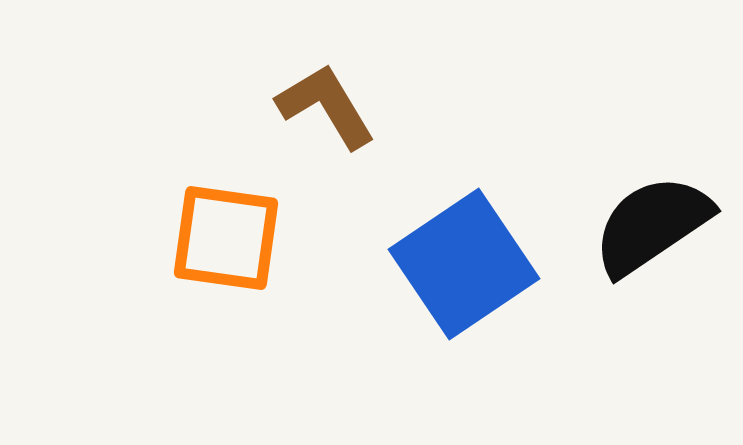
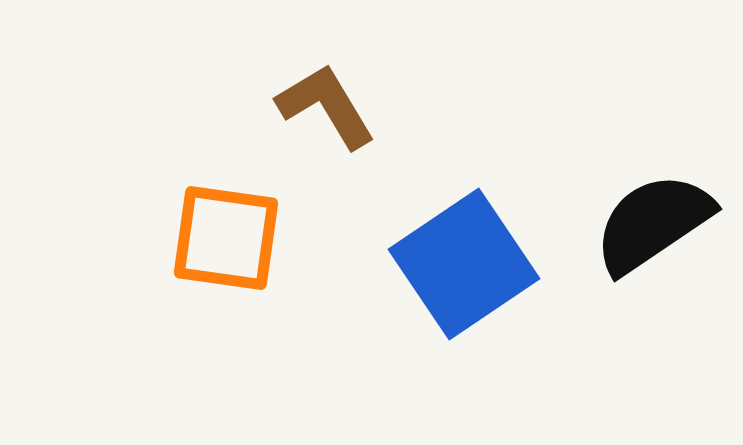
black semicircle: moved 1 px right, 2 px up
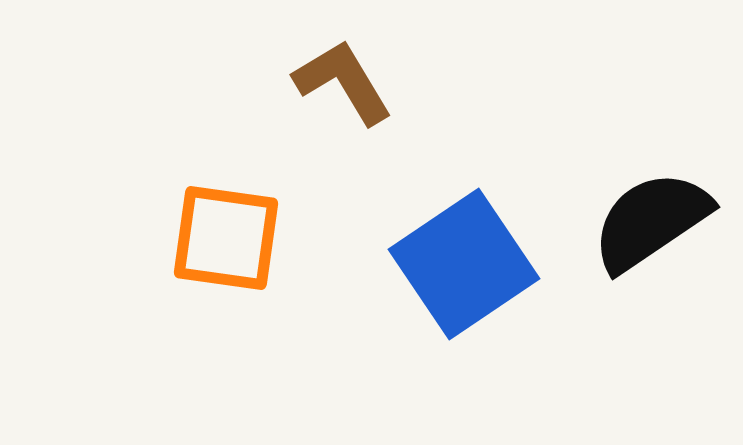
brown L-shape: moved 17 px right, 24 px up
black semicircle: moved 2 px left, 2 px up
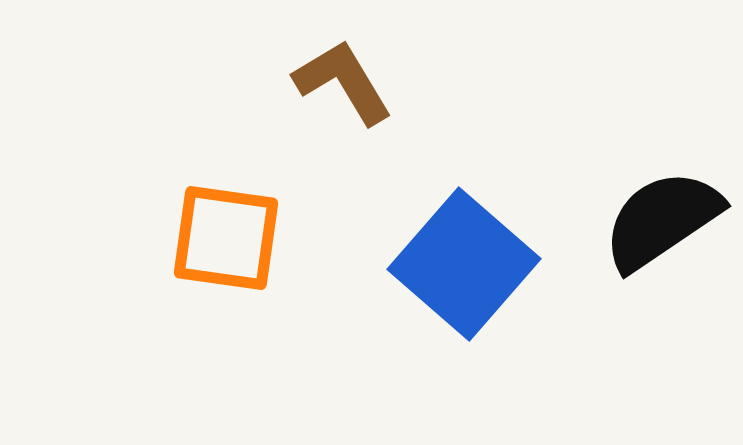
black semicircle: moved 11 px right, 1 px up
blue square: rotated 15 degrees counterclockwise
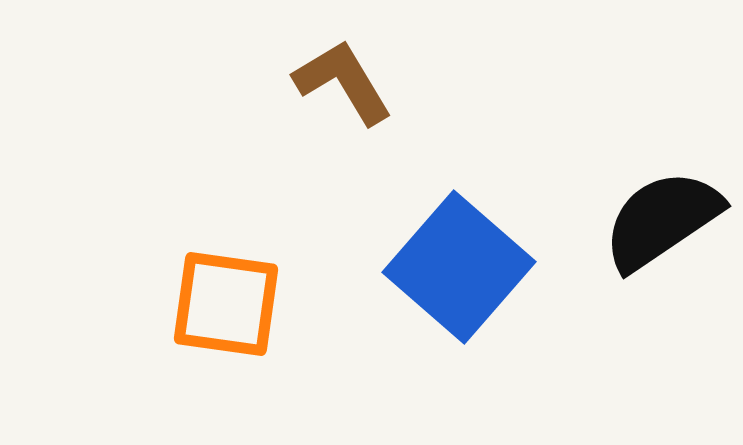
orange square: moved 66 px down
blue square: moved 5 px left, 3 px down
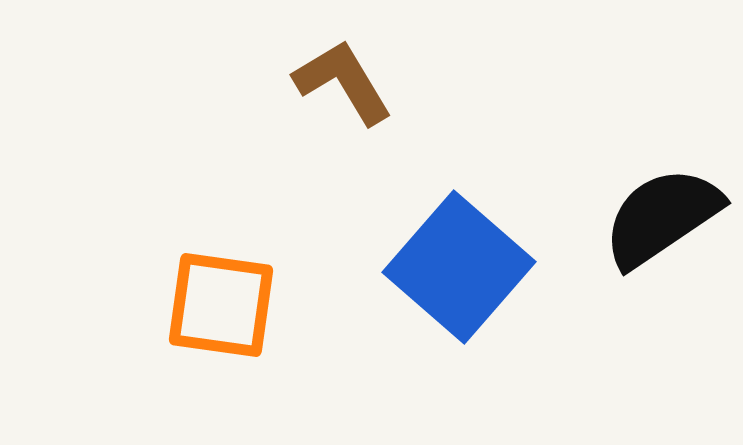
black semicircle: moved 3 px up
orange square: moved 5 px left, 1 px down
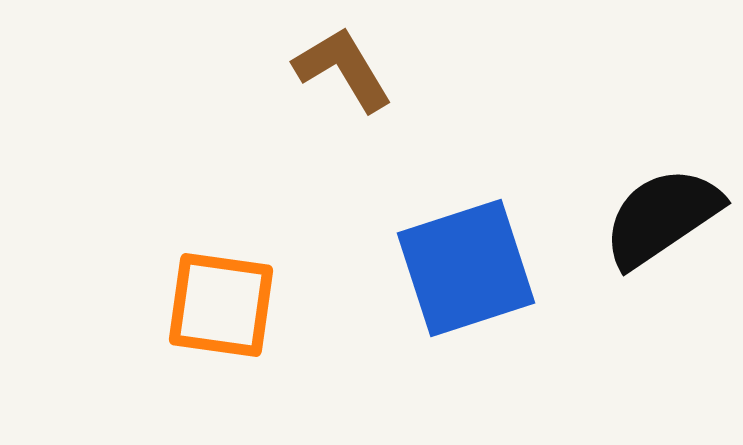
brown L-shape: moved 13 px up
blue square: moved 7 px right, 1 px down; rotated 31 degrees clockwise
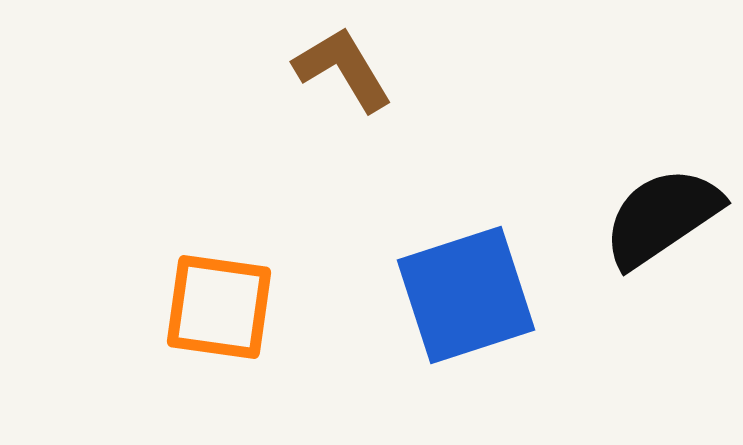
blue square: moved 27 px down
orange square: moved 2 px left, 2 px down
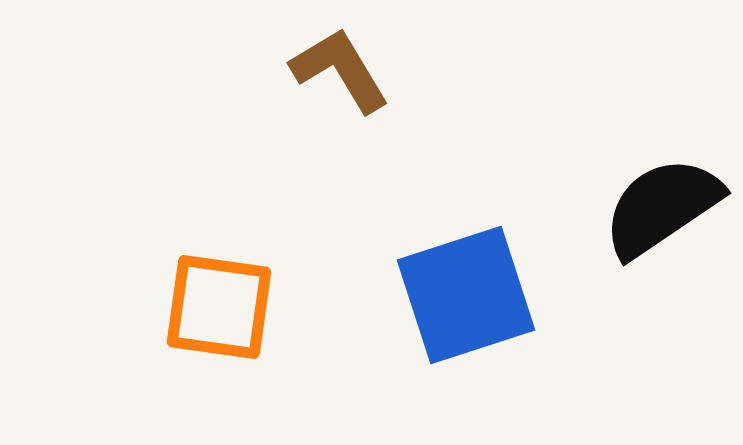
brown L-shape: moved 3 px left, 1 px down
black semicircle: moved 10 px up
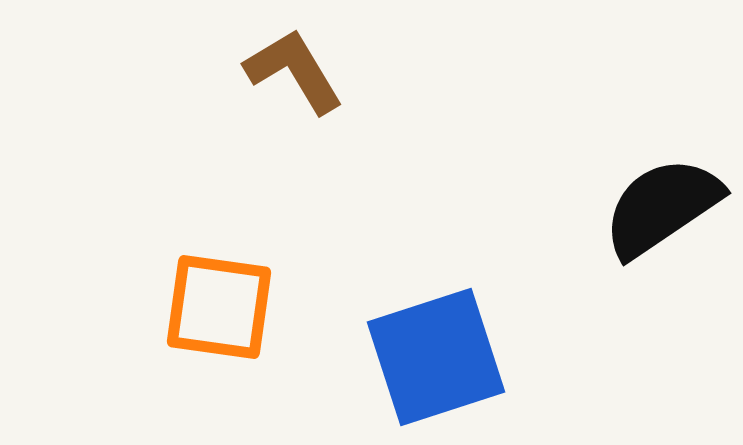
brown L-shape: moved 46 px left, 1 px down
blue square: moved 30 px left, 62 px down
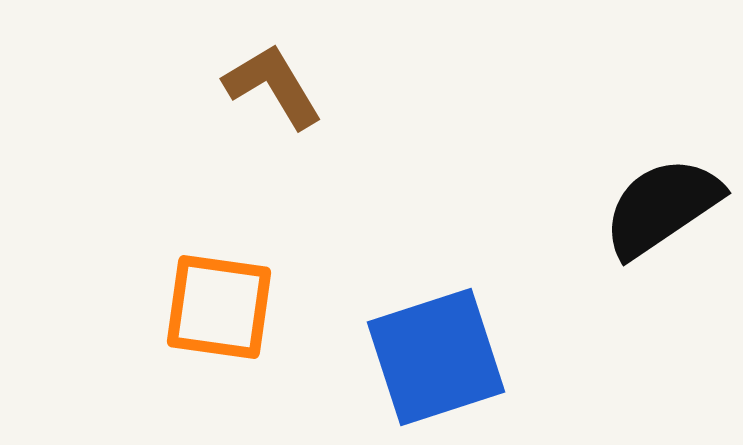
brown L-shape: moved 21 px left, 15 px down
